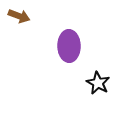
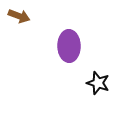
black star: rotated 10 degrees counterclockwise
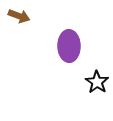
black star: moved 1 px left, 1 px up; rotated 15 degrees clockwise
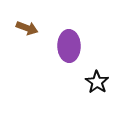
brown arrow: moved 8 px right, 12 px down
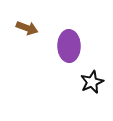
black star: moved 5 px left; rotated 15 degrees clockwise
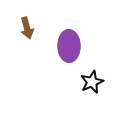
brown arrow: rotated 55 degrees clockwise
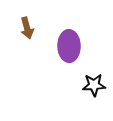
black star: moved 2 px right, 3 px down; rotated 20 degrees clockwise
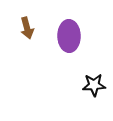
purple ellipse: moved 10 px up
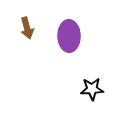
black star: moved 2 px left, 4 px down
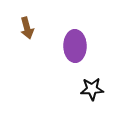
purple ellipse: moved 6 px right, 10 px down
